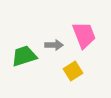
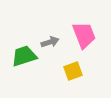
gray arrow: moved 4 px left, 3 px up; rotated 18 degrees counterclockwise
yellow square: rotated 12 degrees clockwise
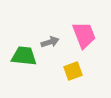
green trapezoid: rotated 24 degrees clockwise
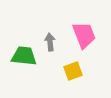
gray arrow: rotated 78 degrees counterclockwise
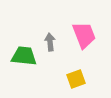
yellow square: moved 3 px right, 8 px down
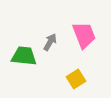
gray arrow: rotated 36 degrees clockwise
yellow square: rotated 12 degrees counterclockwise
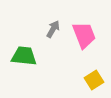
gray arrow: moved 3 px right, 13 px up
yellow square: moved 18 px right, 1 px down
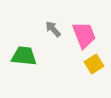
gray arrow: rotated 72 degrees counterclockwise
yellow square: moved 16 px up
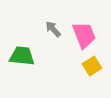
green trapezoid: moved 2 px left
yellow square: moved 2 px left, 2 px down
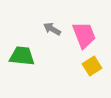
gray arrow: moved 1 px left; rotated 18 degrees counterclockwise
